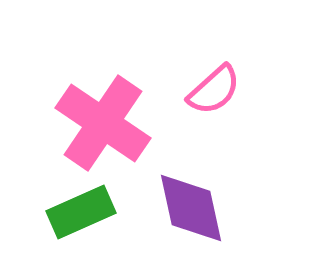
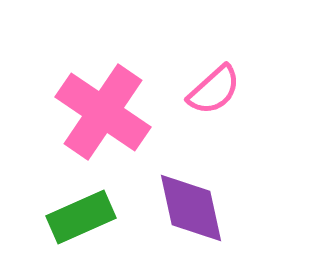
pink cross: moved 11 px up
green rectangle: moved 5 px down
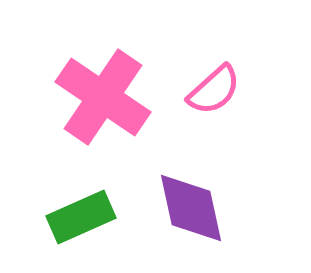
pink cross: moved 15 px up
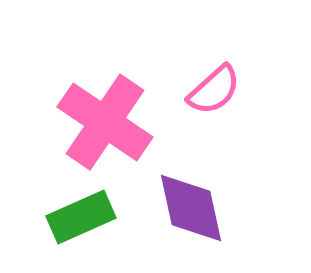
pink cross: moved 2 px right, 25 px down
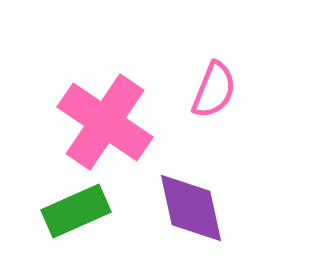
pink semicircle: rotated 26 degrees counterclockwise
green rectangle: moved 5 px left, 6 px up
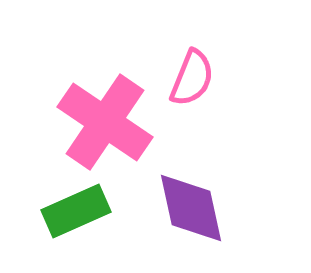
pink semicircle: moved 22 px left, 12 px up
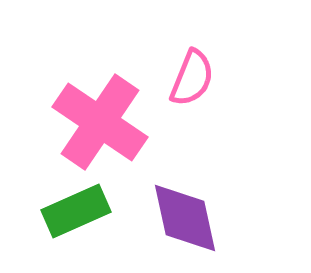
pink cross: moved 5 px left
purple diamond: moved 6 px left, 10 px down
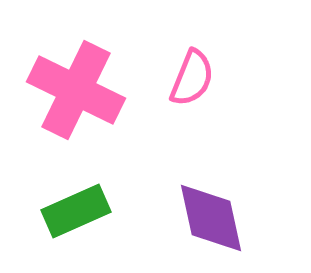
pink cross: moved 24 px left, 32 px up; rotated 8 degrees counterclockwise
purple diamond: moved 26 px right
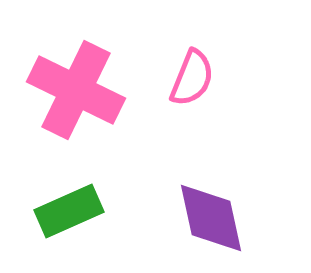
green rectangle: moved 7 px left
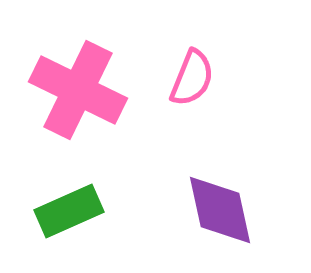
pink cross: moved 2 px right
purple diamond: moved 9 px right, 8 px up
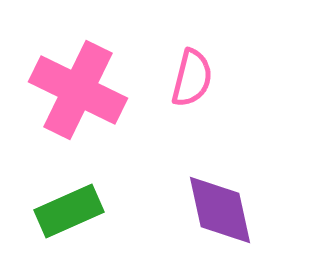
pink semicircle: rotated 8 degrees counterclockwise
